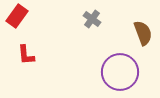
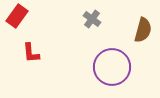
brown semicircle: moved 3 px up; rotated 35 degrees clockwise
red L-shape: moved 5 px right, 2 px up
purple circle: moved 8 px left, 5 px up
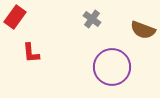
red rectangle: moved 2 px left, 1 px down
brown semicircle: rotated 95 degrees clockwise
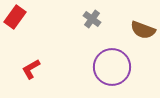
red L-shape: moved 16 px down; rotated 65 degrees clockwise
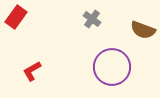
red rectangle: moved 1 px right
red L-shape: moved 1 px right, 2 px down
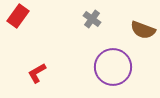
red rectangle: moved 2 px right, 1 px up
purple circle: moved 1 px right
red L-shape: moved 5 px right, 2 px down
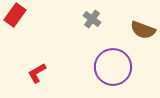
red rectangle: moved 3 px left, 1 px up
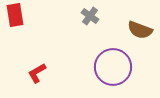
red rectangle: rotated 45 degrees counterclockwise
gray cross: moved 2 px left, 3 px up
brown semicircle: moved 3 px left
